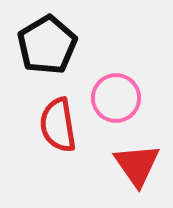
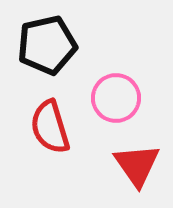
black pentagon: rotated 18 degrees clockwise
red semicircle: moved 8 px left, 2 px down; rotated 8 degrees counterclockwise
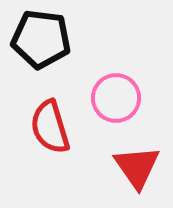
black pentagon: moved 6 px left, 6 px up; rotated 20 degrees clockwise
red triangle: moved 2 px down
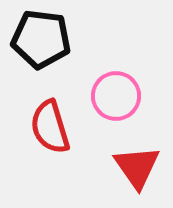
pink circle: moved 2 px up
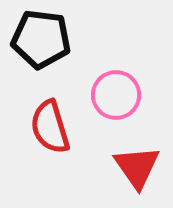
pink circle: moved 1 px up
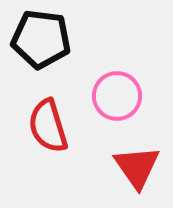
pink circle: moved 1 px right, 1 px down
red semicircle: moved 2 px left, 1 px up
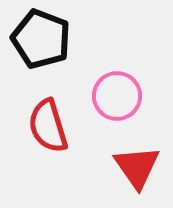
black pentagon: rotated 14 degrees clockwise
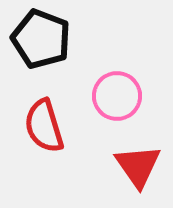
red semicircle: moved 4 px left
red triangle: moved 1 px right, 1 px up
